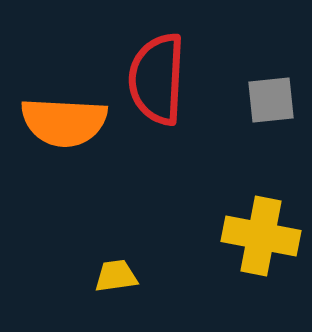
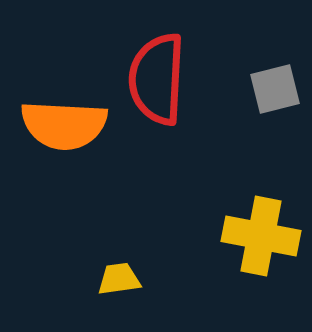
gray square: moved 4 px right, 11 px up; rotated 8 degrees counterclockwise
orange semicircle: moved 3 px down
yellow trapezoid: moved 3 px right, 3 px down
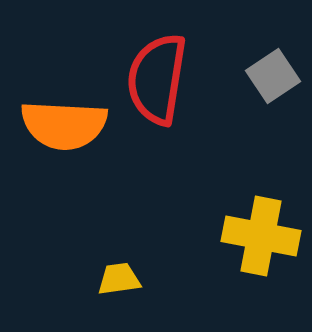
red semicircle: rotated 6 degrees clockwise
gray square: moved 2 px left, 13 px up; rotated 20 degrees counterclockwise
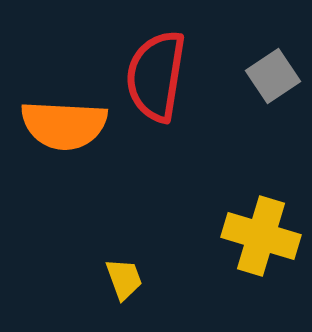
red semicircle: moved 1 px left, 3 px up
yellow cross: rotated 6 degrees clockwise
yellow trapezoid: moved 5 px right; rotated 78 degrees clockwise
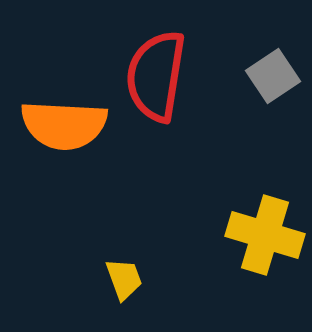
yellow cross: moved 4 px right, 1 px up
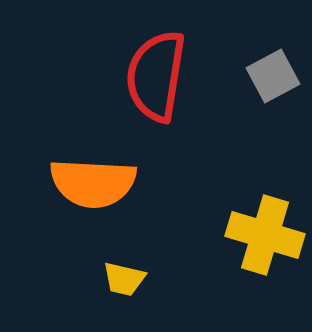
gray square: rotated 6 degrees clockwise
orange semicircle: moved 29 px right, 58 px down
yellow trapezoid: rotated 123 degrees clockwise
